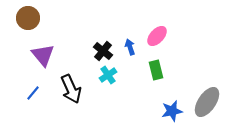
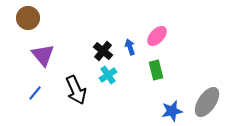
black arrow: moved 5 px right, 1 px down
blue line: moved 2 px right
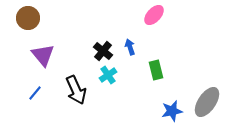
pink ellipse: moved 3 px left, 21 px up
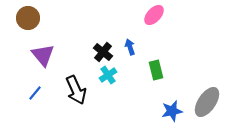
black cross: moved 1 px down
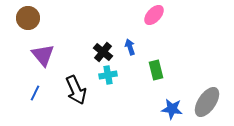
cyan cross: rotated 24 degrees clockwise
blue line: rotated 14 degrees counterclockwise
blue star: moved 2 px up; rotated 20 degrees clockwise
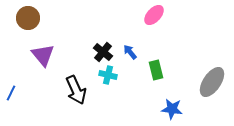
blue arrow: moved 5 px down; rotated 21 degrees counterclockwise
cyan cross: rotated 24 degrees clockwise
blue line: moved 24 px left
gray ellipse: moved 5 px right, 20 px up
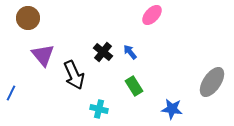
pink ellipse: moved 2 px left
green rectangle: moved 22 px left, 16 px down; rotated 18 degrees counterclockwise
cyan cross: moved 9 px left, 34 px down
black arrow: moved 2 px left, 15 px up
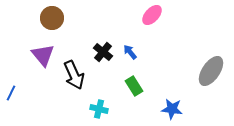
brown circle: moved 24 px right
gray ellipse: moved 1 px left, 11 px up
